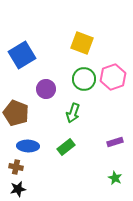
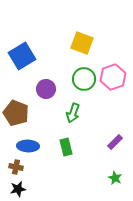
blue square: moved 1 px down
purple rectangle: rotated 28 degrees counterclockwise
green rectangle: rotated 66 degrees counterclockwise
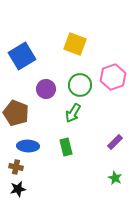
yellow square: moved 7 px left, 1 px down
green circle: moved 4 px left, 6 px down
green arrow: rotated 12 degrees clockwise
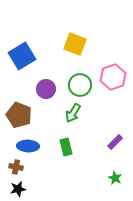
brown pentagon: moved 3 px right, 2 px down
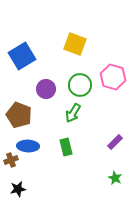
pink hexagon: rotated 25 degrees counterclockwise
brown cross: moved 5 px left, 7 px up; rotated 32 degrees counterclockwise
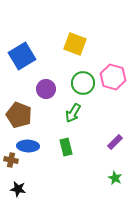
green circle: moved 3 px right, 2 px up
brown cross: rotated 32 degrees clockwise
black star: rotated 21 degrees clockwise
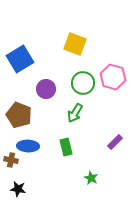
blue square: moved 2 px left, 3 px down
green arrow: moved 2 px right
green star: moved 24 px left
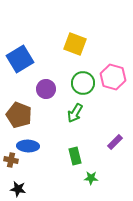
green rectangle: moved 9 px right, 9 px down
green star: rotated 24 degrees counterclockwise
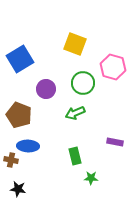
pink hexagon: moved 10 px up
green arrow: rotated 36 degrees clockwise
purple rectangle: rotated 56 degrees clockwise
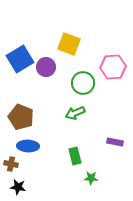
yellow square: moved 6 px left
pink hexagon: rotated 20 degrees counterclockwise
purple circle: moved 22 px up
brown pentagon: moved 2 px right, 2 px down
brown cross: moved 4 px down
black star: moved 2 px up
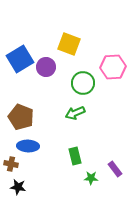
purple rectangle: moved 27 px down; rotated 42 degrees clockwise
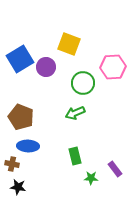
brown cross: moved 1 px right
